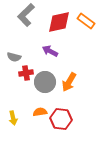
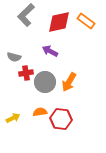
yellow arrow: rotated 104 degrees counterclockwise
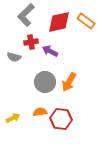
red cross: moved 5 px right, 31 px up
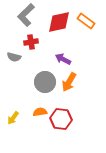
purple arrow: moved 13 px right, 8 px down
yellow arrow: rotated 152 degrees clockwise
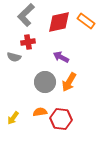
red cross: moved 3 px left
purple arrow: moved 2 px left, 2 px up
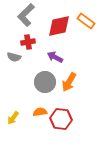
red diamond: moved 4 px down
purple arrow: moved 6 px left
